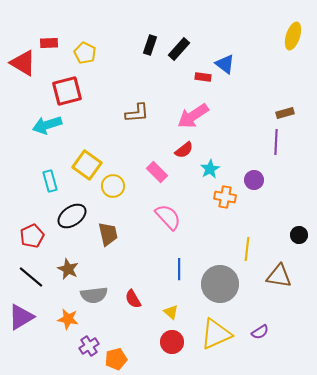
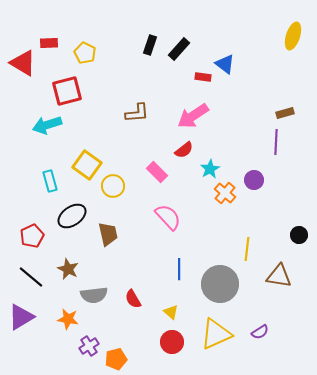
orange cross at (225, 197): moved 4 px up; rotated 30 degrees clockwise
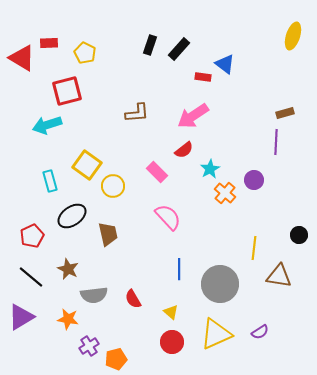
red triangle at (23, 63): moved 1 px left, 5 px up
yellow line at (247, 249): moved 7 px right, 1 px up
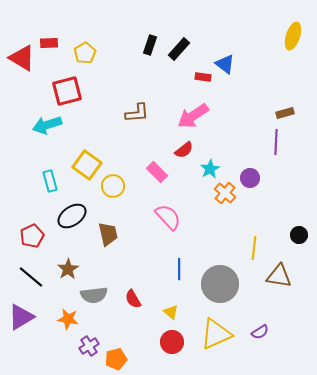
yellow pentagon at (85, 53): rotated 15 degrees clockwise
purple circle at (254, 180): moved 4 px left, 2 px up
brown star at (68, 269): rotated 15 degrees clockwise
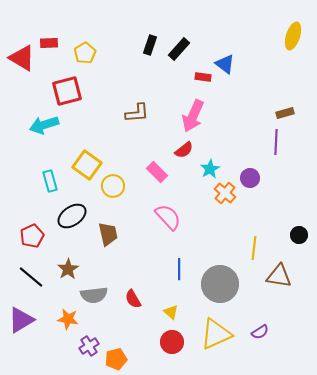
pink arrow at (193, 116): rotated 32 degrees counterclockwise
cyan arrow at (47, 125): moved 3 px left
purple triangle at (21, 317): moved 3 px down
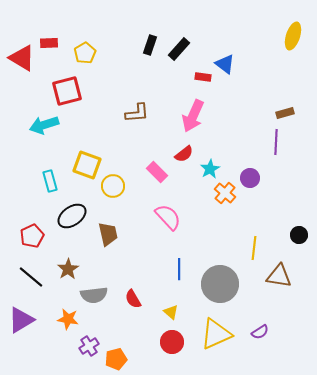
red semicircle at (184, 150): moved 4 px down
yellow square at (87, 165): rotated 16 degrees counterclockwise
